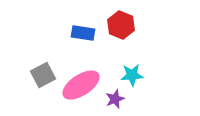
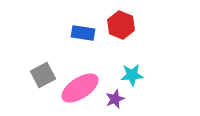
pink ellipse: moved 1 px left, 3 px down
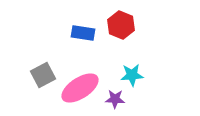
purple star: rotated 24 degrees clockwise
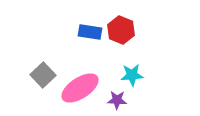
red hexagon: moved 5 px down
blue rectangle: moved 7 px right, 1 px up
gray square: rotated 15 degrees counterclockwise
purple star: moved 2 px right, 1 px down
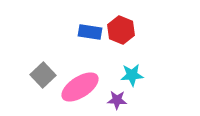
pink ellipse: moved 1 px up
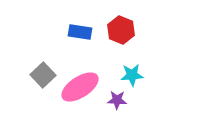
blue rectangle: moved 10 px left
